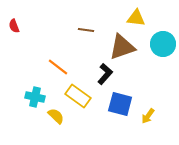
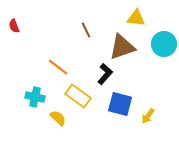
brown line: rotated 56 degrees clockwise
cyan circle: moved 1 px right
yellow semicircle: moved 2 px right, 2 px down
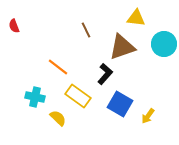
blue square: rotated 15 degrees clockwise
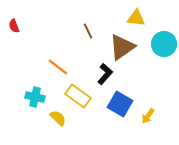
brown line: moved 2 px right, 1 px down
brown triangle: rotated 16 degrees counterclockwise
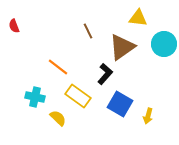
yellow triangle: moved 2 px right
yellow arrow: rotated 21 degrees counterclockwise
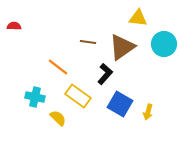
red semicircle: rotated 112 degrees clockwise
brown line: moved 11 px down; rotated 56 degrees counterclockwise
yellow arrow: moved 4 px up
